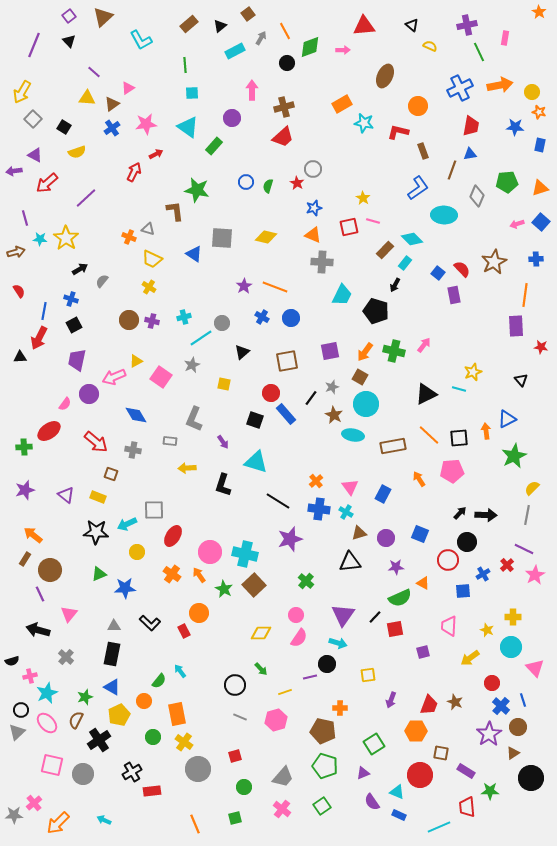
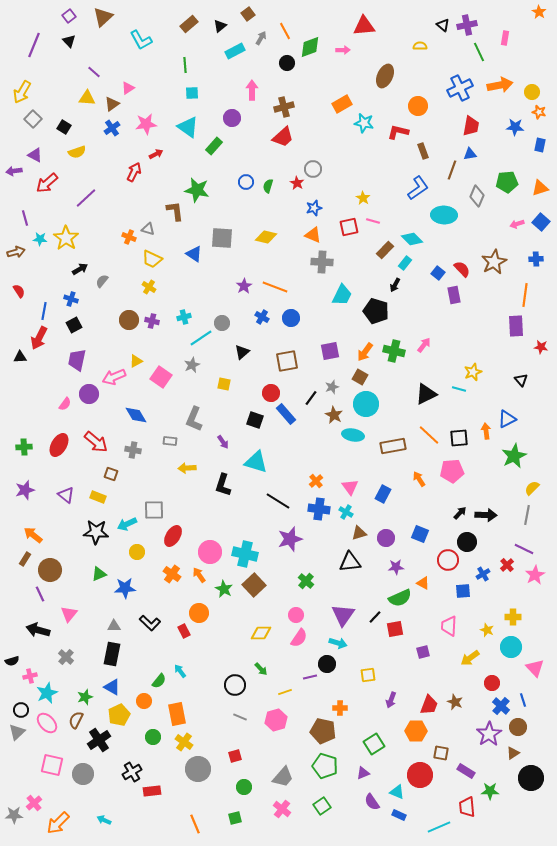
black triangle at (412, 25): moved 31 px right
yellow semicircle at (430, 46): moved 10 px left; rotated 24 degrees counterclockwise
red ellipse at (49, 431): moved 10 px right, 14 px down; rotated 25 degrees counterclockwise
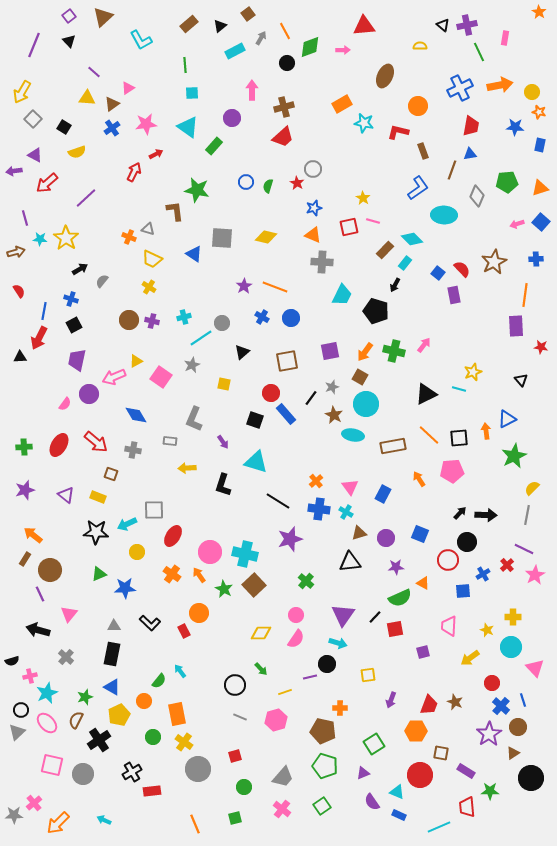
pink semicircle at (299, 638): moved 3 px left, 1 px down
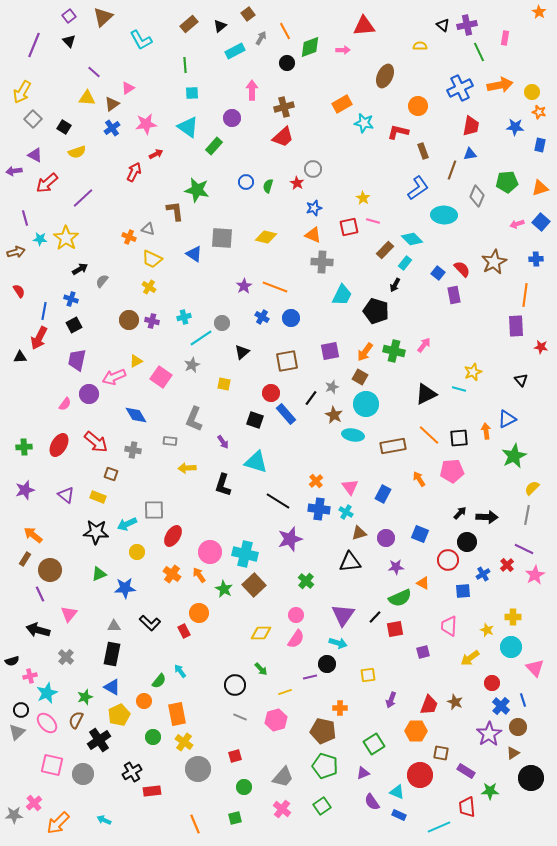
purple line at (86, 198): moved 3 px left
black arrow at (486, 515): moved 1 px right, 2 px down
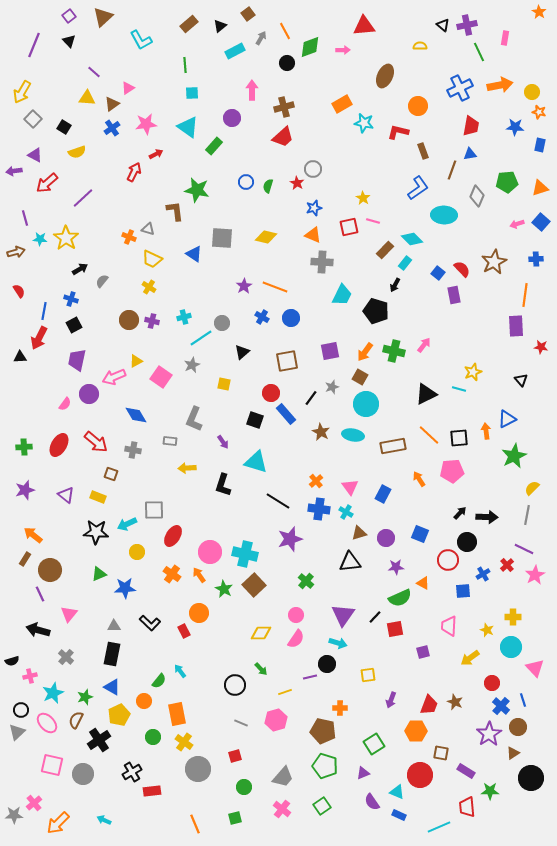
brown star at (334, 415): moved 13 px left, 17 px down
cyan star at (47, 693): moved 6 px right
gray line at (240, 717): moved 1 px right, 6 px down
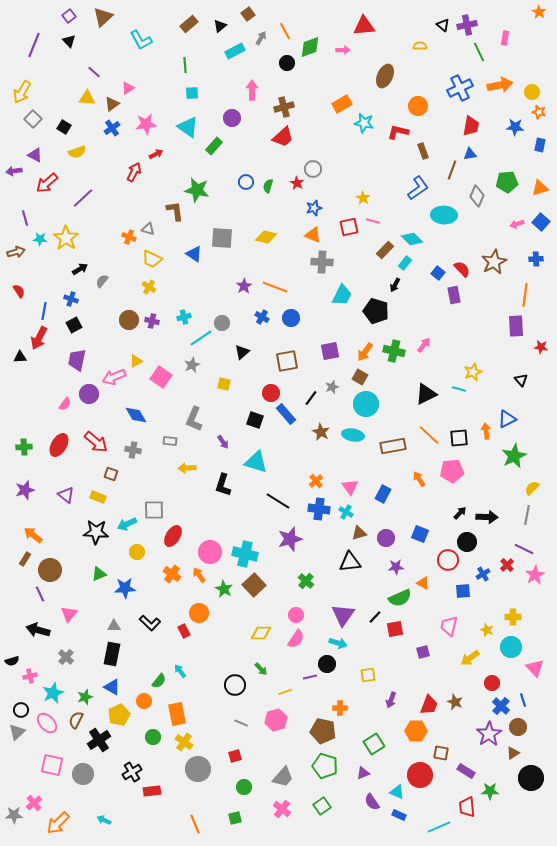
pink trapezoid at (449, 626): rotated 10 degrees clockwise
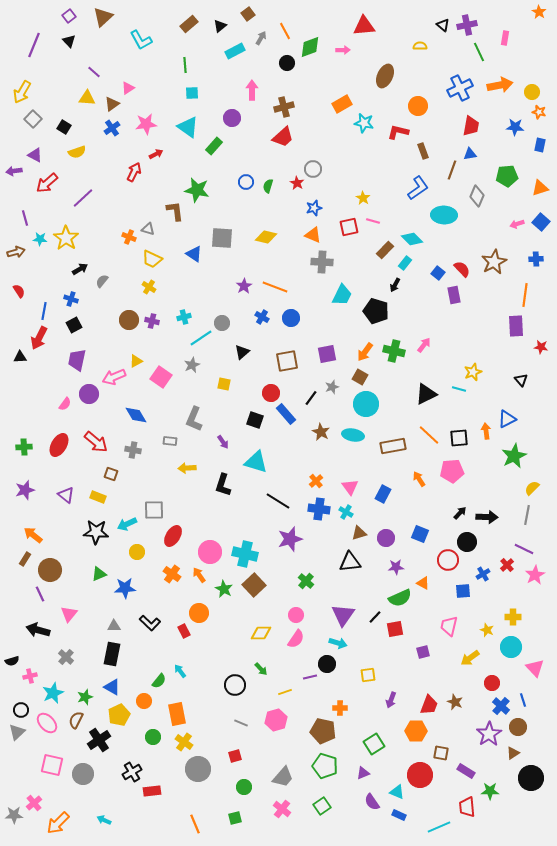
green pentagon at (507, 182): moved 6 px up
purple square at (330, 351): moved 3 px left, 3 px down
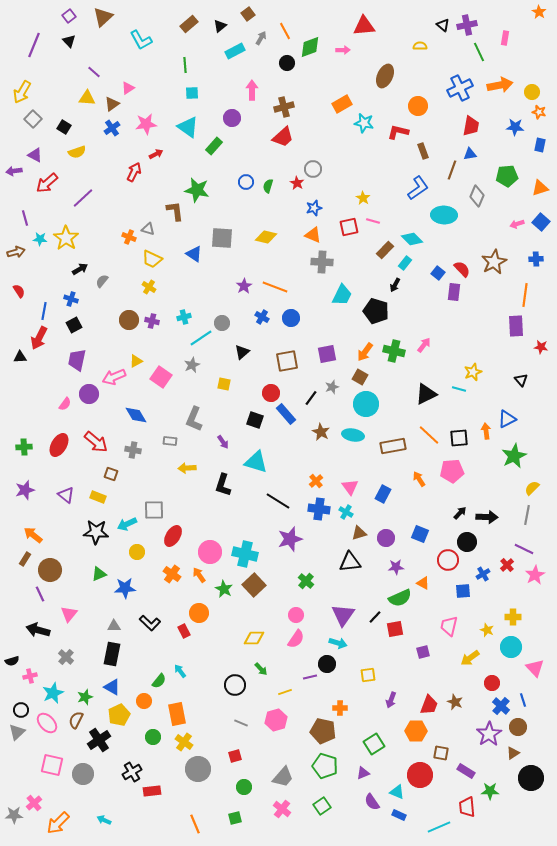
purple rectangle at (454, 295): moved 3 px up; rotated 18 degrees clockwise
yellow diamond at (261, 633): moved 7 px left, 5 px down
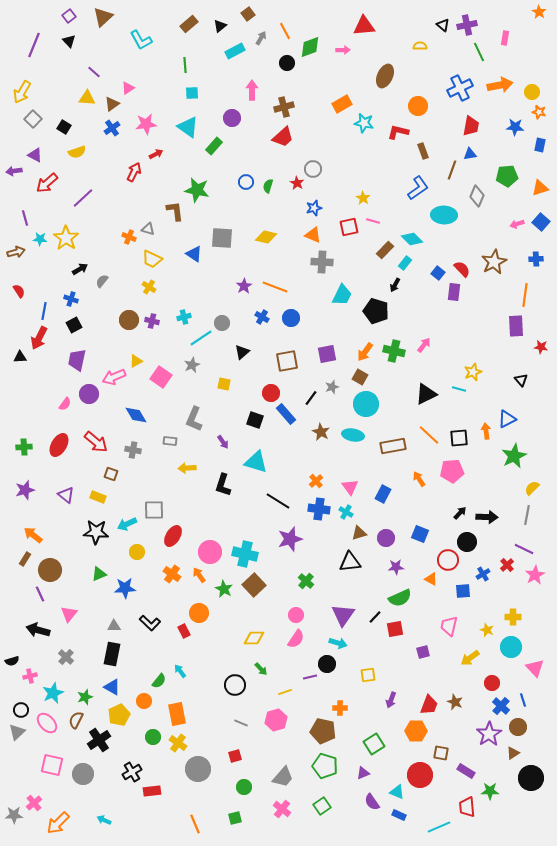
orange triangle at (423, 583): moved 8 px right, 4 px up
yellow cross at (184, 742): moved 6 px left, 1 px down
